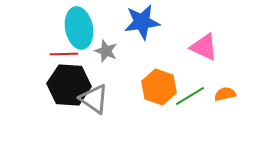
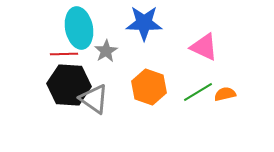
blue star: moved 2 px right, 1 px down; rotated 9 degrees clockwise
gray star: rotated 20 degrees clockwise
orange hexagon: moved 10 px left
green line: moved 8 px right, 4 px up
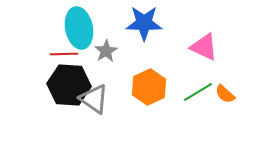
orange hexagon: rotated 16 degrees clockwise
orange semicircle: rotated 125 degrees counterclockwise
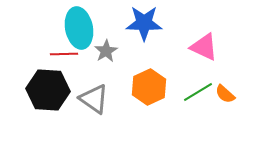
black hexagon: moved 21 px left, 5 px down
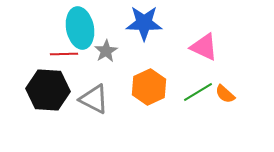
cyan ellipse: moved 1 px right
gray triangle: rotated 8 degrees counterclockwise
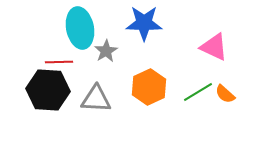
pink triangle: moved 10 px right
red line: moved 5 px left, 8 px down
gray triangle: moved 2 px right; rotated 24 degrees counterclockwise
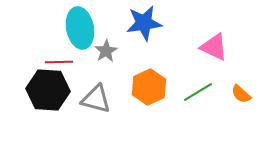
blue star: rotated 9 degrees counterclockwise
orange semicircle: moved 16 px right
gray triangle: rotated 12 degrees clockwise
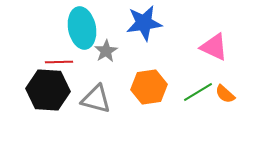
cyan ellipse: moved 2 px right
orange hexagon: rotated 16 degrees clockwise
orange semicircle: moved 16 px left
